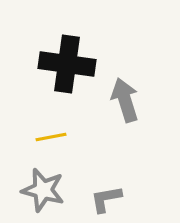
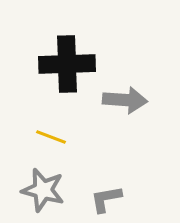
black cross: rotated 10 degrees counterclockwise
gray arrow: rotated 111 degrees clockwise
yellow line: rotated 32 degrees clockwise
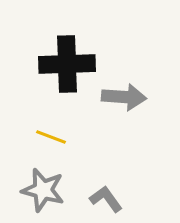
gray arrow: moved 1 px left, 3 px up
gray L-shape: rotated 64 degrees clockwise
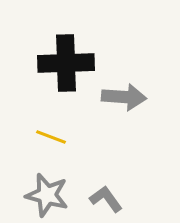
black cross: moved 1 px left, 1 px up
gray star: moved 4 px right, 5 px down
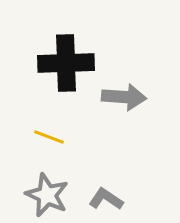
yellow line: moved 2 px left
gray star: rotated 9 degrees clockwise
gray L-shape: rotated 20 degrees counterclockwise
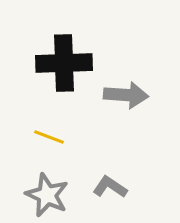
black cross: moved 2 px left
gray arrow: moved 2 px right, 2 px up
gray L-shape: moved 4 px right, 12 px up
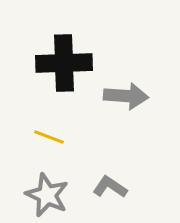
gray arrow: moved 1 px down
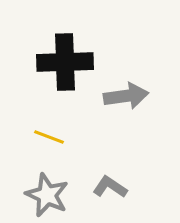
black cross: moved 1 px right, 1 px up
gray arrow: rotated 12 degrees counterclockwise
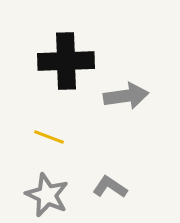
black cross: moved 1 px right, 1 px up
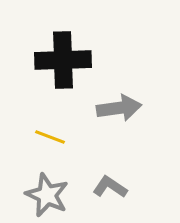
black cross: moved 3 px left, 1 px up
gray arrow: moved 7 px left, 12 px down
yellow line: moved 1 px right
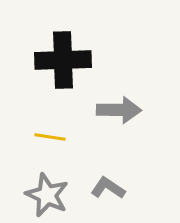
gray arrow: moved 2 px down; rotated 9 degrees clockwise
yellow line: rotated 12 degrees counterclockwise
gray L-shape: moved 2 px left, 1 px down
